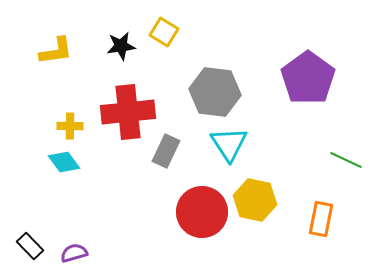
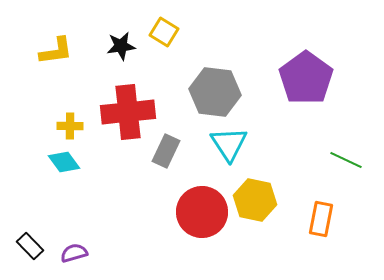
purple pentagon: moved 2 px left
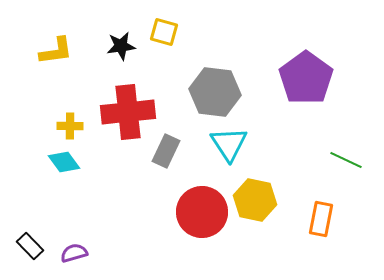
yellow square: rotated 16 degrees counterclockwise
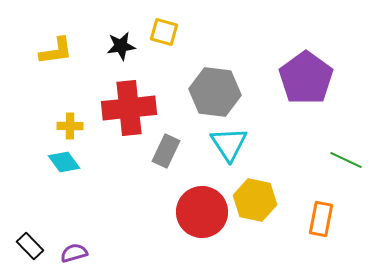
red cross: moved 1 px right, 4 px up
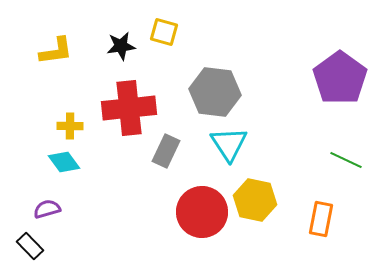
purple pentagon: moved 34 px right
purple semicircle: moved 27 px left, 44 px up
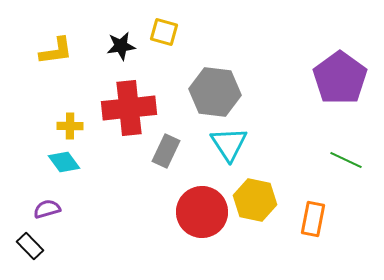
orange rectangle: moved 8 px left
